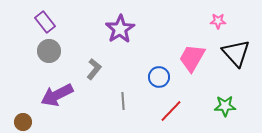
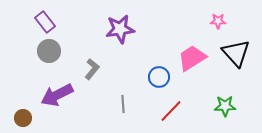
purple star: rotated 24 degrees clockwise
pink trapezoid: rotated 28 degrees clockwise
gray L-shape: moved 2 px left
gray line: moved 3 px down
brown circle: moved 4 px up
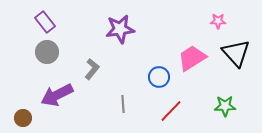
gray circle: moved 2 px left, 1 px down
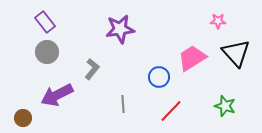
green star: rotated 20 degrees clockwise
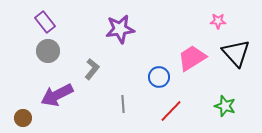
gray circle: moved 1 px right, 1 px up
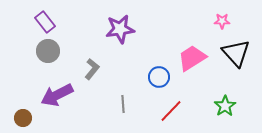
pink star: moved 4 px right
green star: rotated 20 degrees clockwise
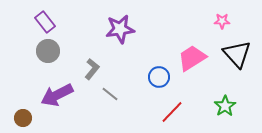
black triangle: moved 1 px right, 1 px down
gray line: moved 13 px left, 10 px up; rotated 48 degrees counterclockwise
red line: moved 1 px right, 1 px down
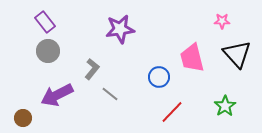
pink trapezoid: rotated 72 degrees counterclockwise
